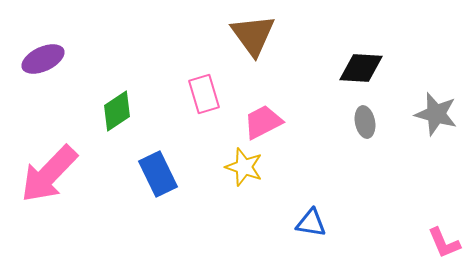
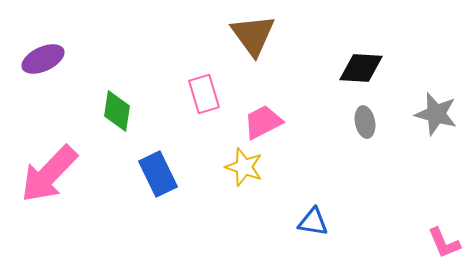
green diamond: rotated 48 degrees counterclockwise
blue triangle: moved 2 px right, 1 px up
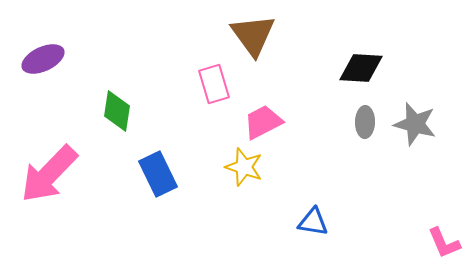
pink rectangle: moved 10 px right, 10 px up
gray star: moved 21 px left, 10 px down
gray ellipse: rotated 12 degrees clockwise
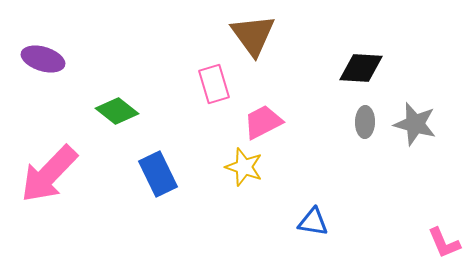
purple ellipse: rotated 42 degrees clockwise
green diamond: rotated 60 degrees counterclockwise
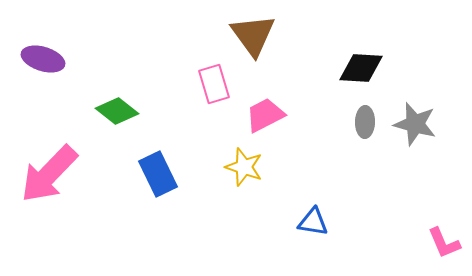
pink trapezoid: moved 2 px right, 7 px up
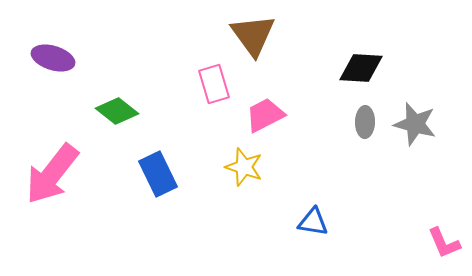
purple ellipse: moved 10 px right, 1 px up
pink arrow: moved 3 px right; rotated 6 degrees counterclockwise
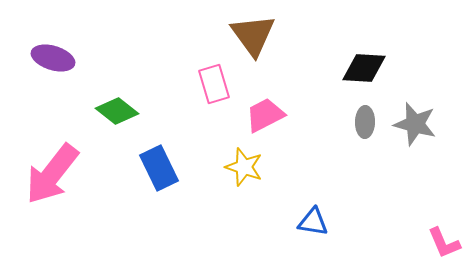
black diamond: moved 3 px right
blue rectangle: moved 1 px right, 6 px up
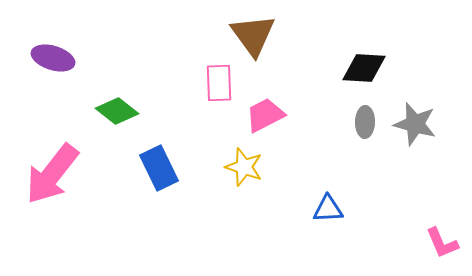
pink rectangle: moved 5 px right, 1 px up; rotated 15 degrees clockwise
blue triangle: moved 15 px right, 13 px up; rotated 12 degrees counterclockwise
pink L-shape: moved 2 px left
